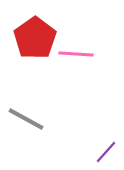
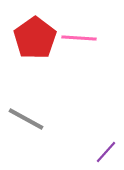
pink line: moved 3 px right, 16 px up
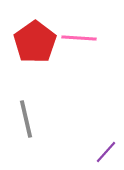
red pentagon: moved 4 px down
gray line: rotated 48 degrees clockwise
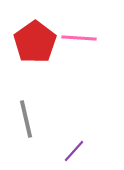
purple line: moved 32 px left, 1 px up
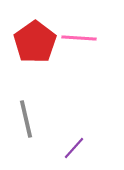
purple line: moved 3 px up
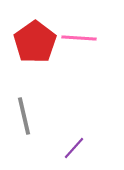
gray line: moved 2 px left, 3 px up
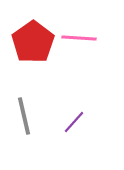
red pentagon: moved 2 px left
purple line: moved 26 px up
